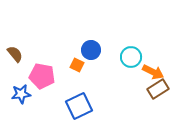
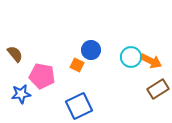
orange arrow: moved 2 px left, 11 px up
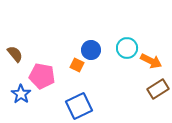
cyan circle: moved 4 px left, 9 px up
blue star: rotated 30 degrees counterclockwise
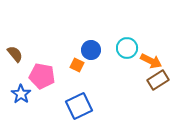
brown rectangle: moved 9 px up
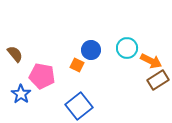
blue square: rotated 12 degrees counterclockwise
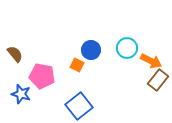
brown rectangle: rotated 20 degrees counterclockwise
blue star: rotated 18 degrees counterclockwise
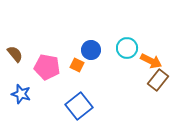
pink pentagon: moved 5 px right, 9 px up
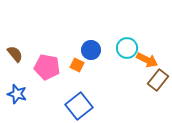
orange arrow: moved 4 px left, 1 px up
blue star: moved 4 px left
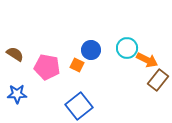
brown semicircle: rotated 18 degrees counterclockwise
blue star: rotated 18 degrees counterclockwise
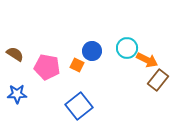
blue circle: moved 1 px right, 1 px down
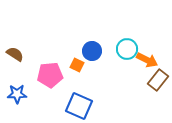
cyan circle: moved 1 px down
pink pentagon: moved 3 px right, 8 px down; rotated 15 degrees counterclockwise
blue square: rotated 28 degrees counterclockwise
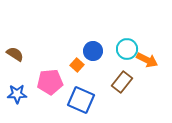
blue circle: moved 1 px right
orange square: rotated 16 degrees clockwise
pink pentagon: moved 7 px down
brown rectangle: moved 36 px left, 2 px down
blue square: moved 2 px right, 6 px up
